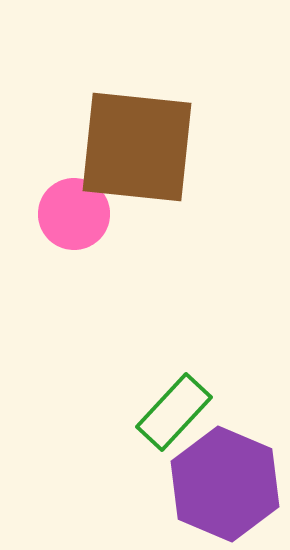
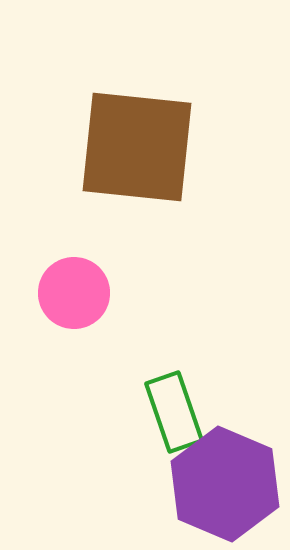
pink circle: moved 79 px down
green rectangle: rotated 62 degrees counterclockwise
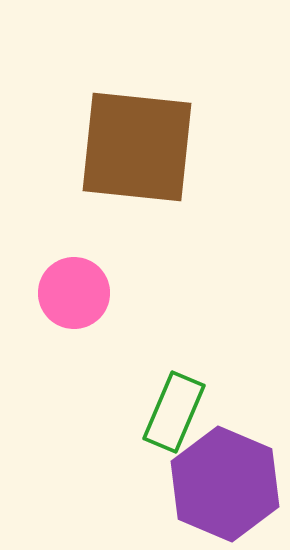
green rectangle: rotated 42 degrees clockwise
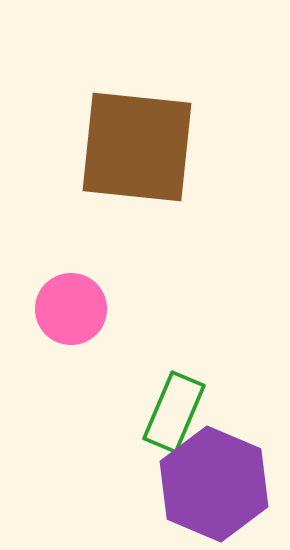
pink circle: moved 3 px left, 16 px down
purple hexagon: moved 11 px left
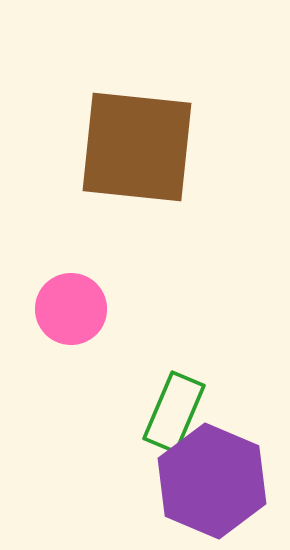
purple hexagon: moved 2 px left, 3 px up
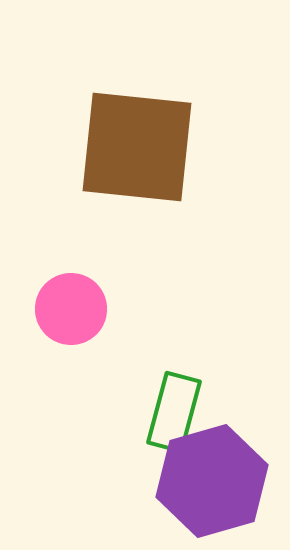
green rectangle: rotated 8 degrees counterclockwise
purple hexagon: rotated 21 degrees clockwise
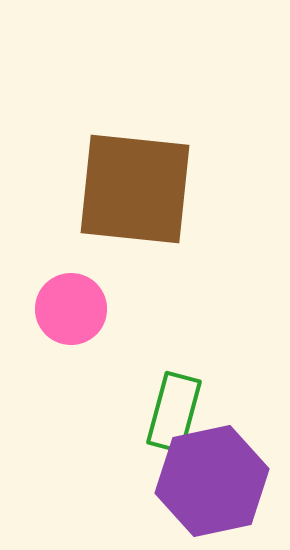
brown square: moved 2 px left, 42 px down
purple hexagon: rotated 4 degrees clockwise
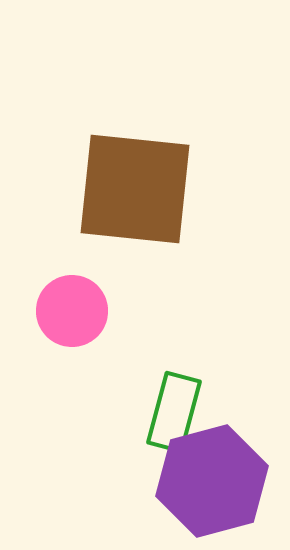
pink circle: moved 1 px right, 2 px down
purple hexagon: rotated 3 degrees counterclockwise
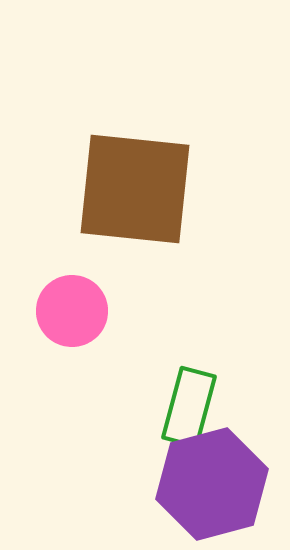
green rectangle: moved 15 px right, 5 px up
purple hexagon: moved 3 px down
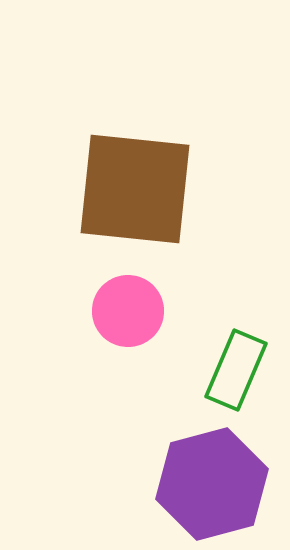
pink circle: moved 56 px right
green rectangle: moved 47 px right, 37 px up; rotated 8 degrees clockwise
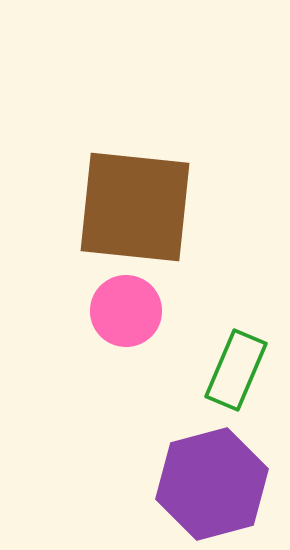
brown square: moved 18 px down
pink circle: moved 2 px left
